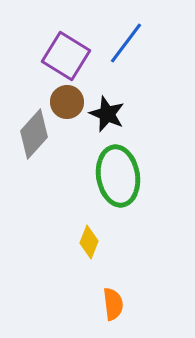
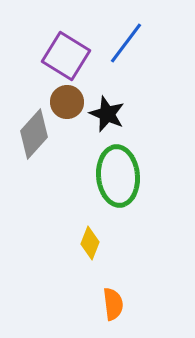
green ellipse: rotated 4 degrees clockwise
yellow diamond: moved 1 px right, 1 px down
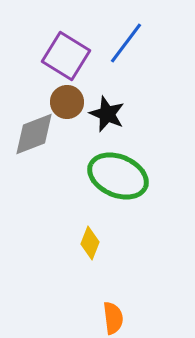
gray diamond: rotated 27 degrees clockwise
green ellipse: rotated 62 degrees counterclockwise
orange semicircle: moved 14 px down
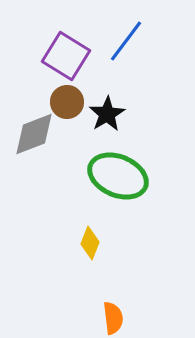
blue line: moved 2 px up
black star: rotated 18 degrees clockwise
